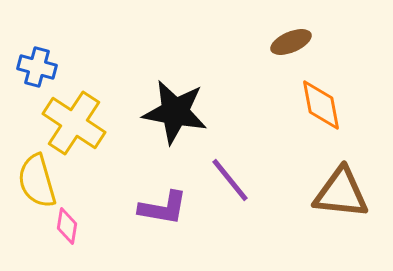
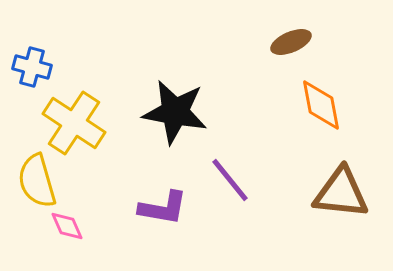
blue cross: moved 5 px left
pink diamond: rotated 33 degrees counterclockwise
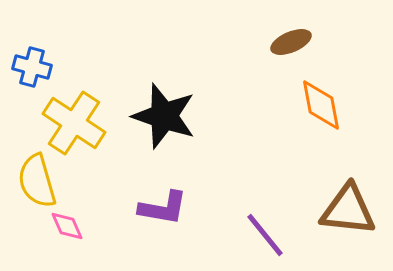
black star: moved 11 px left, 4 px down; rotated 8 degrees clockwise
purple line: moved 35 px right, 55 px down
brown triangle: moved 7 px right, 17 px down
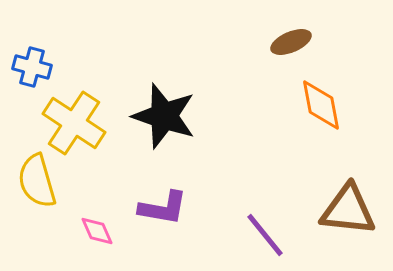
pink diamond: moved 30 px right, 5 px down
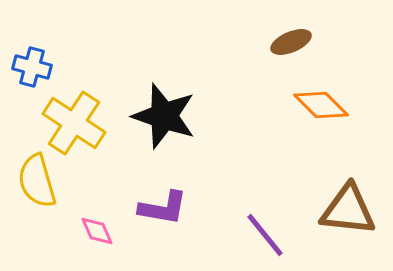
orange diamond: rotated 34 degrees counterclockwise
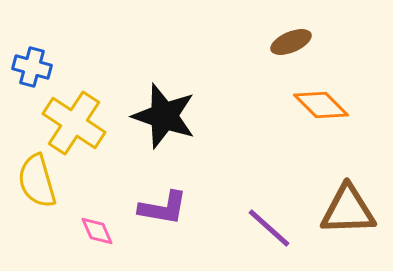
brown triangle: rotated 8 degrees counterclockwise
purple line: moved 4 px right, 7 px up; rotated 9 degrees counterclockwise
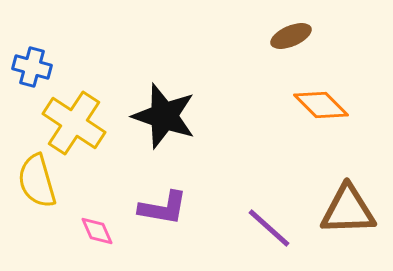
brown ellipse: moved 6 px up
